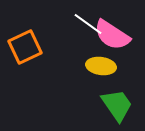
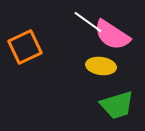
white line: moved 2 px up
green trapezoid: rotated 108 degrees clockwise
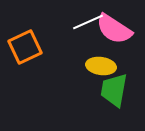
white line: rotated 60 degrees counterclockwise
pink semicircle: moved 2 px right, 6 px up
green trapezoid: moved 3 px left, 15 px up; rotated 117 degrees clockwise
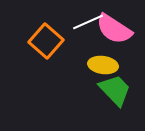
orange square: moved 21 px right, 6 px up; rotated 24 degrees counterclockwise
yellow ellipse: moved 2 px right, 1 px up
green trapezoid: moved 1 px right; rotated 126 degrees clockwise
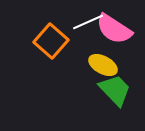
orange square: moved 5 px right
yellow ellipse: rotated 20 degrees clockwise
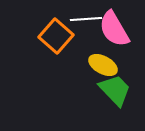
white line: moved 2 px left, 3 px up; rotated 20 degrees clockwise
pink semicircle: rotated 27 degrees clockwise
orange square: moved 5 px right, 5 px up
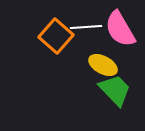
white line: moved 8 px down
pink semicircle: moved 6 px right
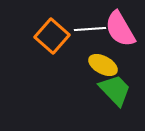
white line: moved 4 px right, 2 px down
orange square: moved 4 px left
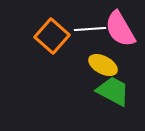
green trapezoid: moved 2 px left, 1 px down; rotated 18 degrees counterclockwise
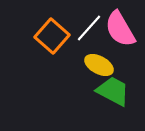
white line: moved 1 px left, 1 px up; rotated 44 degrees counterclockwise
yellow ellipse: moved 4 px left
